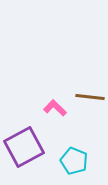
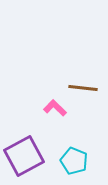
brown line: moved 7 px left, 9 px up
purple square: moved 9 px down
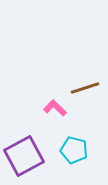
brown line: moved 2 px right; rotated 24 degrees counterclockwise
cyan pentagon: moved 11 px up; rotated 8 degrees counterclockwise
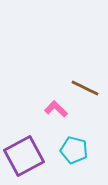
brown line: rotated 44 degrees clockwise
pink L-shape: moved 1 px right, 1 px down
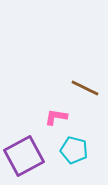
pink L-shape: moved 8 px down; rotated 35 degrees counterclockwise
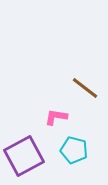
brown line: rotated 12 degrees clockwise
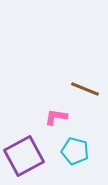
brown line: moved 1 px down; rotated 16 degrees counterclockwise
cyan pentagon: moved 1 px right, 1 px down
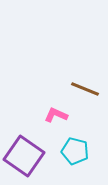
pink L-shape: moved 2 px up; rotated 15 degrees clockwise
purple square: rotated 27 degrees counterclockwise
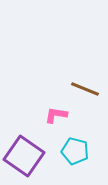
pink L-shape: rotated 15 degrees counterclockwise
